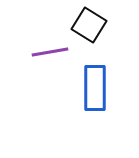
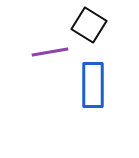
blue rectangle: moved 2 px left, 3 px up
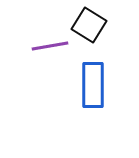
purple line: moved 6 px up
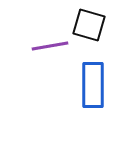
black square: rotated 16 degrees counterclockwise
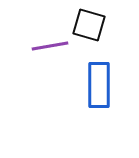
blue rectangle: moved 6 px right
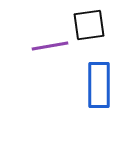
black square: rotated 24 degrees counterclockwise
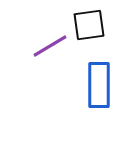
purple line: rotated 21 degrees counterclockwise
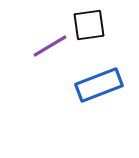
blue rectangle: rotated 69 degrees clockwise
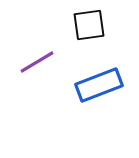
purple line: moved 13 px left, 16 px down
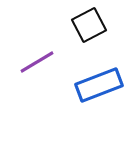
black square: rotated 20 degrees counterclockwise
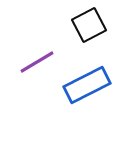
blue rectangle: moved 12 px left; rotated 6 degrees counterclockwise
